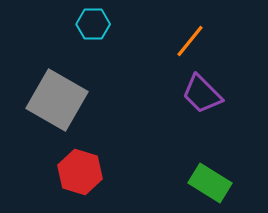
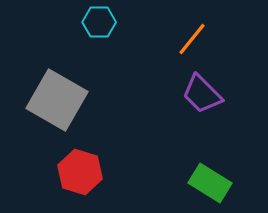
cyan hexagon: moved 6 px right, 2 px up
orange line: moved 2 px right, 2 px up
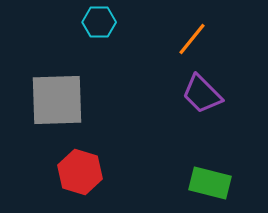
gray square: rotated 32 degrees counterclockwise
green rectangle: rotated 18 degrees counterclockwise
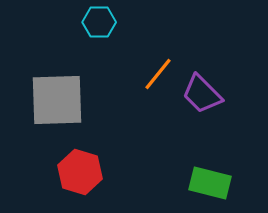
orange line: moved 34 px left, 35 px down
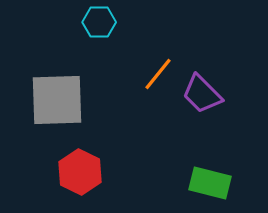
red hexagon: rotated 9 degrees clockwise
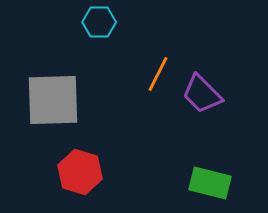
orange line: rotated 12 degrees counterclockwise
gray square: moved 4 px left
red hexagon: rotated 9 degrees counterclockwise
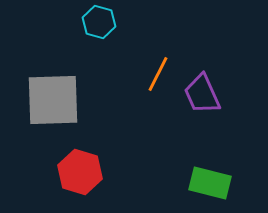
cyan hexagon: rotated 16 degrees clockwise
purple trapezoid: rotated 21 degrees clockwise
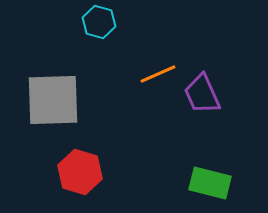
orange line: rotated 39 degrees clockwise
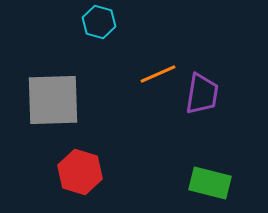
purple trapezoid: rotated 147 degrees counterclockwise
